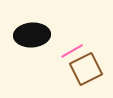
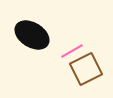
black ellipse: rotated 36 degrees clockwise
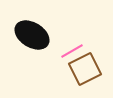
brown square: moved 1 px left
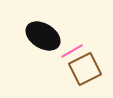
black ellipse: moved 11 px right, 1 px down
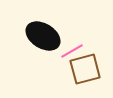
brown square: rotated 12 degrees clockwise
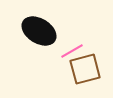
black ellipse: moved 4 px left, 5 px up
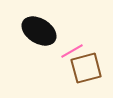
brown square: moved 1 px right, 1 px up
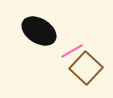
brown square: rotated 32 degrees counterclockwise
